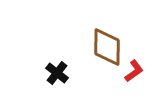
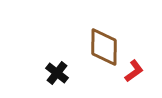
brown diamond: moved 3 px left
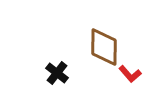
red L-shape: moved 4 px left, 3 px down; rotated 85 degrees clockwise
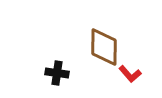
black cross: rotated 30 degrees counterclockwise
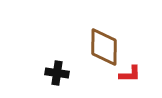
red L-shape: rotated 50 degrees counterclockwise
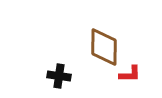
black cross: moved 2 px right, 3 px down
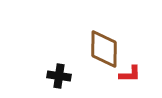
brown diamond: moved 2 px down
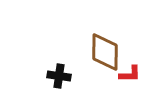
brown diamond: moved 1 px right, 3 px down
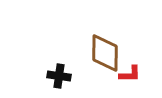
brown diamond: moved 1 px down
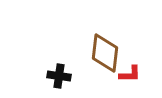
brown diamond: rotated 6 degrees clockwise
